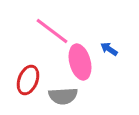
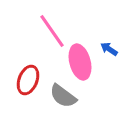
pink line: rotated 18 degrees clockwise
gray semicircle: rotated 40 degrees clockwise
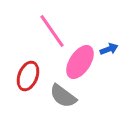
blue arrow: rotated 126 degrees clockwise
pink ellipse: rotated 48 degrees clockwise
red ellipse: moved 4 px up
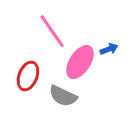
gray semicircle: rotated 12 degrees counterclockwise
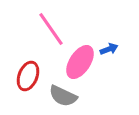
pink line: moved 1 px left, 2 px up
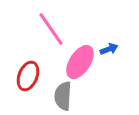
gray semicircle: rotated 68 degrees clockwise
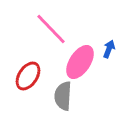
pink line: rotated 9 degrees counterclockwise
blue arrow: rotated 48 degrees counterclockwise
red ellipse: rotated 12 degrees clockwise
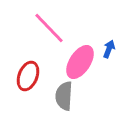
pink line: moved 2 px left, 1 px up
red ellipse: rotated 12 degrees counterclockwise
gray semicircle: moved 1 px right
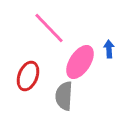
blue arrow: rotated 24 degrees counterclockwise
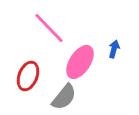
blue arrow: moved 5 px right; rotated 18 degrees clockwise
gray semicircle: moved 1 px down; rotated 144 degrees counterclockwise
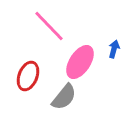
pink line: moved 2 px up
